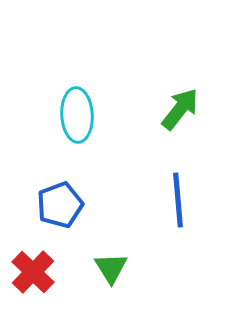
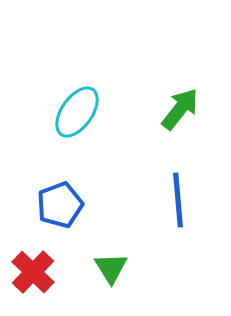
cyan ellipse: moved 3 px up; rotated 38 degrees clockwise
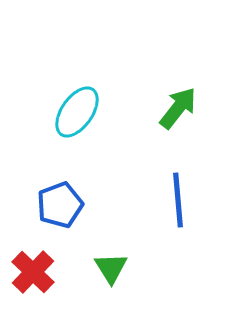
green arrow: moved 2 px left, 1 px up
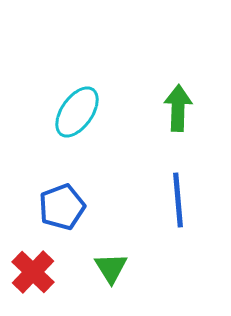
green arrow: rotated 36 degrees counterclockwise
blue pentagon: moved 2 px right, 2 px down
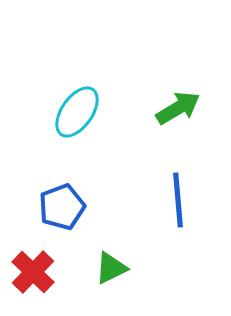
green arrow: rotated 57 degrees clockwise
green triangle: rotated 36 degrees clockwise
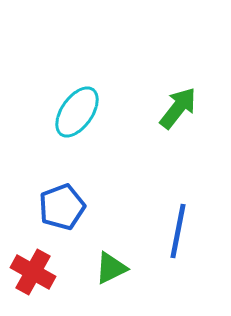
green arrow: rotated 21 degrees counterclockwise
blue line: moved 31 px down; rotated 16 degrees clockwise
red cross: rotated 15 degrees counterclockwise
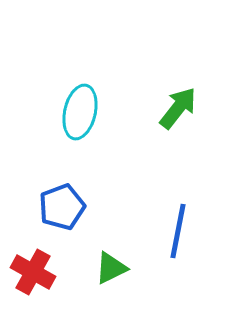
cyan ellipse: moved 3 px right; rotated 22 degrees counterclockwise
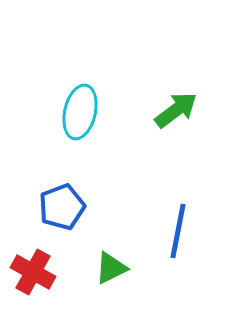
green arrow: moved 2 px left, 2 px down; rotated 15 degrees clockwise
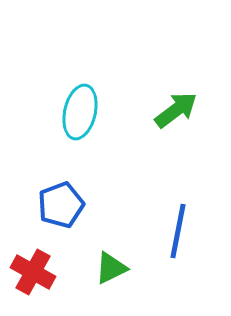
blue pentagon: moved 1 px left, 2 px up
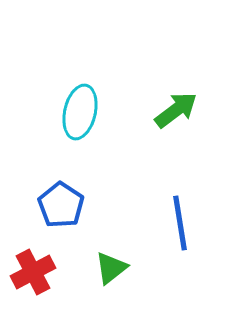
blue pentagon: rotated 18 degrees counterclockwise
blue line: moved 2 px right, 8 px up; rotated 20 degrees counterclockwise
green triangle: rotated 12 degrees counterclockwise
red cross: rotated 33 degrees clockwise
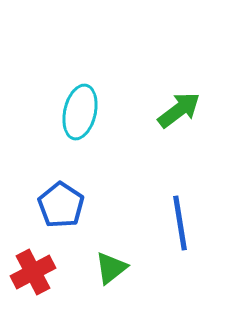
green arrow: moved 3 px right
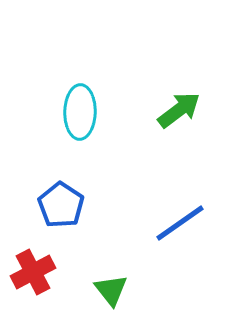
cyan ellipse: rotated 12 degrees counterclockwise
blue line: rotated 64 degrees clockwise
green triangle: moved 22 px down; rotated 30 degrees counterclockwise
